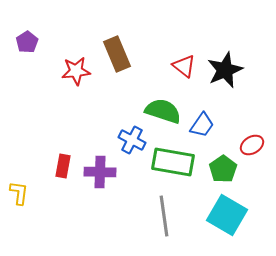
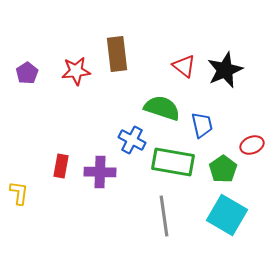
purple pentagon: moved 31 px down
brown rectangle: rotated 16 degrees clockwise
green semicircle: moved 1 px left, 3 px up
blue trapezoid: rotated 48 degrees counterclockwise
red ellipse: rotated 10 degrees clockwise
red rectangle: moved 2 px left
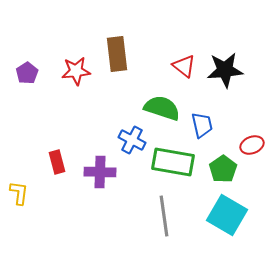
black star: rotated 18 degrees clockwise
red rectangle: moved 4 px left, 4 px up; rotated 25 degrees counterclockwise
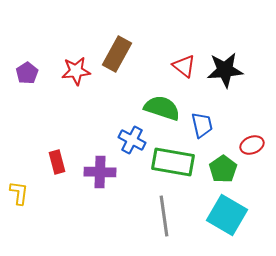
brown rectangle: rotated 36 degrees clockwise
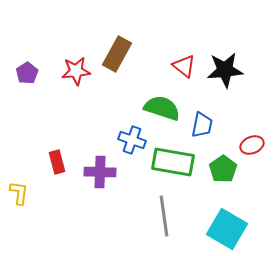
blue trapezoid: rotated 24 degrees clockwise
blue cross: rotated 8 degrees counterclockwise
cyan square: moved 14 px down
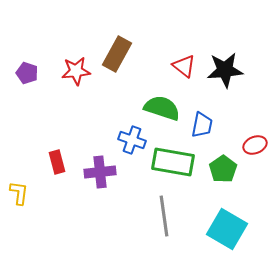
purple pentagon: rotated 20 degrees counterclockwise
red ellipse: moved 3 px right
purple cross: rotated 8 degrees counterclockwise
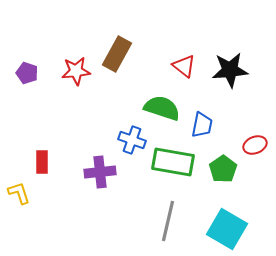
black star: moved 5 px right
red rectangle: moved 15 px left; rotated 15 degrees clockwise
yellow L-shape: rotated 25 degrees counterclockwise
gray line: moved 4 px right, 5 px down; rotated 21 degrees clockwise
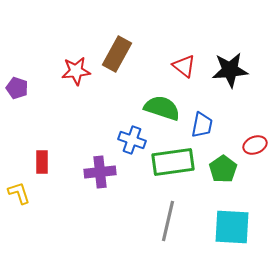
purple pentagon: moved 10 px left, 15 px down
green rectangle: rotated 18 degrees counterclockwise
cyan square: moved 5 px right, 2 px up; rotated 27 degrees counterclockwise
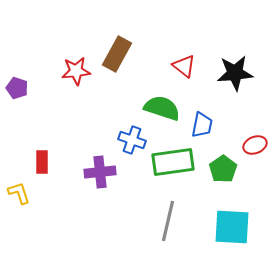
black star: moved 5 px right, 3 px down
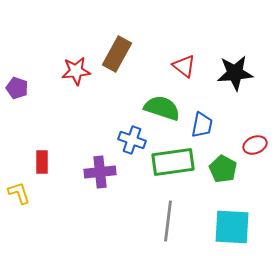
green pentagon: rotated 8 degrees counterclockwise
gray line: rotated 6 degrees counterclockwise
